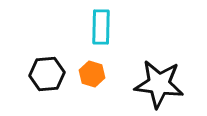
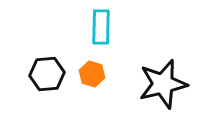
black star: moved 4 px right; rotated 21 degrees counterclockwise
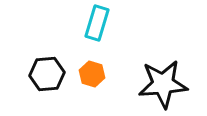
cyan rectangle: moved 4 px left, 4 px up; rotated 16 degrees clockwise
black star: rotated 9 degrees clockwise
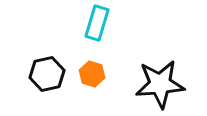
black hexagon: rotated 8 degrees counterclockwise
black star: moved 3 px left
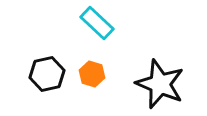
cyan rectangle: rotated 64 degrees counterclockwise
black star: rotated 27 degrees clockwise
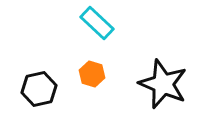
black hexagon: moved 8 px left, 15 px down
black star: moved 3 px right
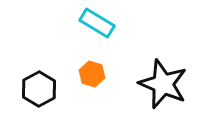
cyan rectangle: rotated 12 degrees counterclockwise
black hexagon: rotated 16 degrees counterclockwise
